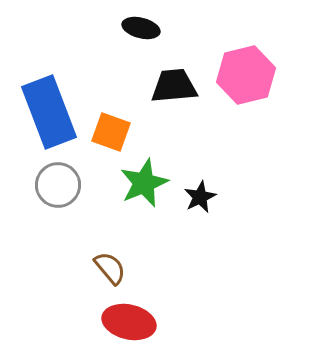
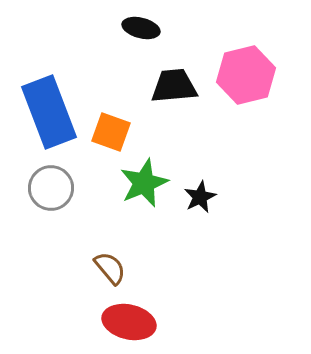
gray circle: moved 7 px left, 3 px down
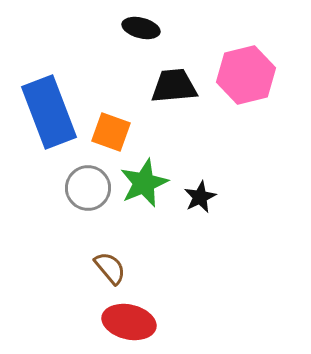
gray circle: moved 37 px right
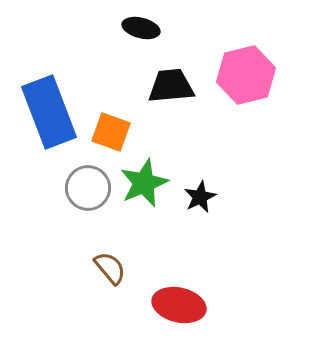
black trapezoid: moved 3 px left
red ellipse: moved 50 px right, 17 px up
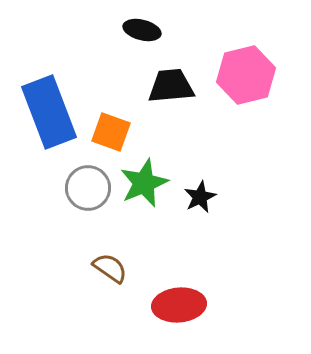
black ellipse: moved 1 px right, 2 px down
brown semicircle: rotated 15 degrees counterclockwise
red ellipse: rotated 18 degrees counterclockwise
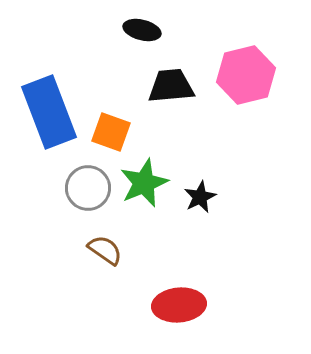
brown semicircle: moved 5 px left, 18 px up
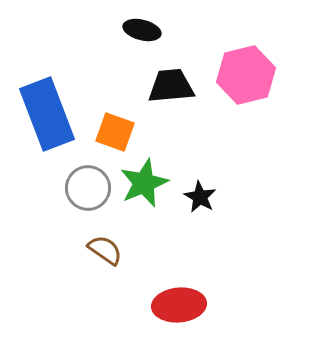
blue rectangle: moved 2 px left, 2 px down
orange square: moved 4 px right
black star: rotated 16 degrees counterclockwise
